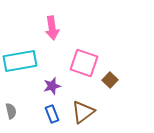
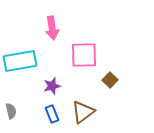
pink square: moved 8 px up; rotated 20 degrees counterclockwise
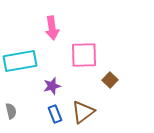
blue rectangle: moved 3 px right
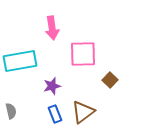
pink square: moved 1 px left, 1 px up
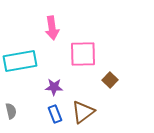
purple star: moved 2 px right, 1 px down; rotated 18 degrees clockwise
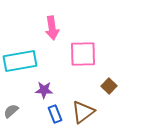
brown square: moved 1 px left, 6 px down
purple star: moved 10 px left, 3 px down
gray semicircle: rotated 119 degrees counterclockwise
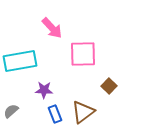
pink arrow: rotated 35 degrees counterclockwise
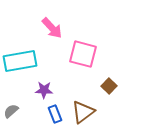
pink square: rotated 16 degrees clockwise
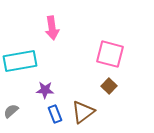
pink arrow: rotated 35 degrees clockwise
pink square: moved 27 px right
purple star: moved 1 px right
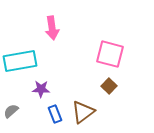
purple star: moved 4 px left, 1 px up
